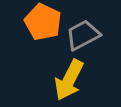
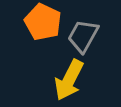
gray trapezoid: moved 1 px down; rotated 33 degrees counterclockwise
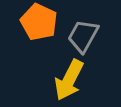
orange pentagon: moved 4 px left
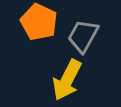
yellow arrow: moved 2 px left
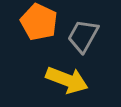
yellow arrow: rotated 96 degrees counterclockwise
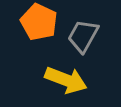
yellow arrow: moved 1 px left
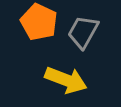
gray trapezoid: moved 4 px up
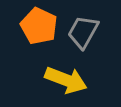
orange pentagon: moved 4 px down
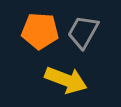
orange pentagon: moved 1 px right, 5 px down; rotated 21 degrees counterclockwise
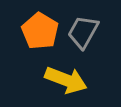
orange pentagon: rotated 27 degrees clockwise
